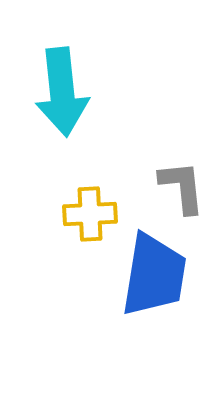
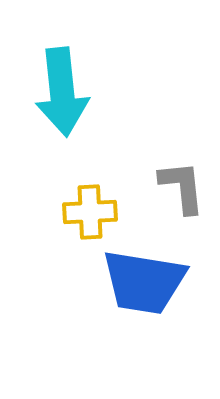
yellow cross: moved 2 px up
blue trapezoid: moved 10 px left, 7 px down; rotated 90 degrees clockwise
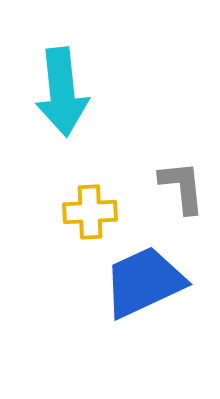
blue trapezoid: rotated 146 degrees clockwise
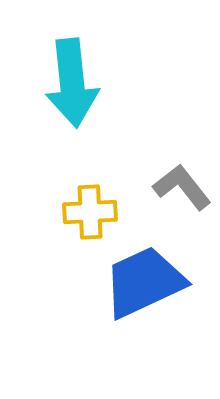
cyan arrow: moved 10 px right, 9 px up
gray L-shape: rotated 32 degrees counterclockwise
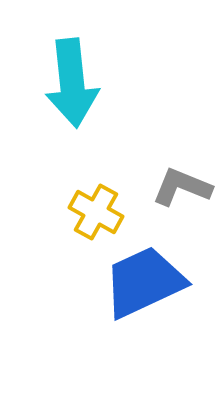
gray L-shape: rotated 30 degrees counterclockwise
yellow cross: moved 6 px right; rotated 32 degrees clockwise
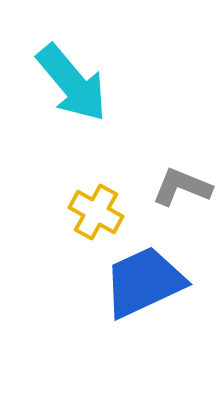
cyan arrow: rotated 34 degrees counterclockwise
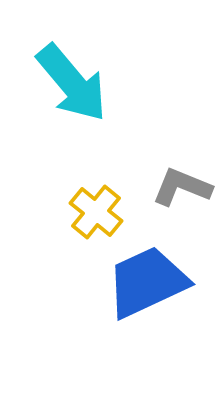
yellow cross: rotated 10 degrees clockwise
blue trapezoid: moved 3 px right
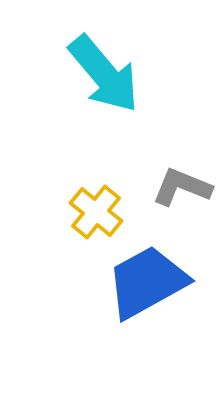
cyan arrow: moved 32 px right, 9 px up
blue trapezoid: rotated 4 degrees counterclockwise
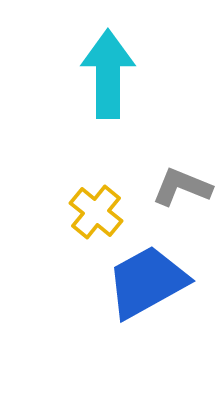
cyan arrow: moved 4 px right; rotated 140 degrees counterclockwise
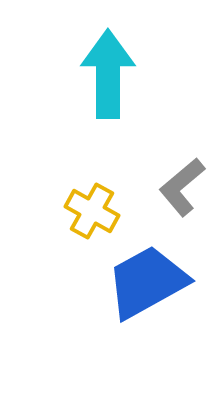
gray L-shape: rotated 62 degrees counterclockwise
yellow cross: moved 4 px left, 1 px up; rotated 10 degrees counterclockwise
